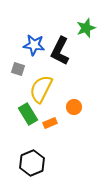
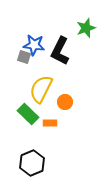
gray square: moved 6 px right, 12 px up
orange circle: moved 9 px left, 5 px up
green rectangle: rotated 15 degrees counterclockwise
orange rectangle: rotated 24 degrees clockwise
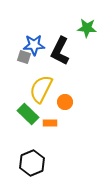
green star: moved 1 px right; rotated 24 degrees clockwise
blue star: rotated 10 degrees counterclockwise
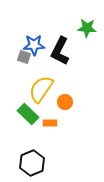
yellow semicircle: rotated 8 degrees clockwise
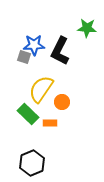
orange circle: moved 3 px left
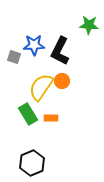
green star: moved 2 px right, 3 px up
gray square: moved 10 px left
yellow semicircle: moved 2 px up
orange circle: moved 21 px up
green rectangle: rotated 15 degrees clockwise
orange rectangle: moved 1 px right, 5 px up
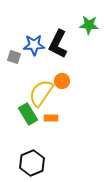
black L-shape: moved 2 px left, 7 px up
yellow semicircle: moved 6 px down
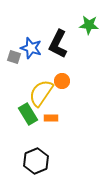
blue star: moved 3 px left, 3 px down; rotated 20 degrees clockwise
black hexagon: moved 4 px right, 2 px up
